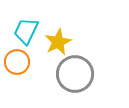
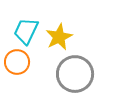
yellow star: moved 1 px right, 5 px up
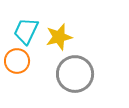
yellow star: rotated 12 degrees clockwise
orange circle: moved 1 px up
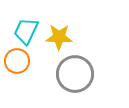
yellow star: rotated 16 degrees clockwise
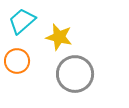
cyan trapezoid: moved 4 px left, 10 px up; rotated 24 degrees clockwise
yellow star: rotated 12 degrees clockwise
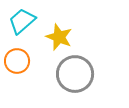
yellow star: rotated 8 degrees clockwise
